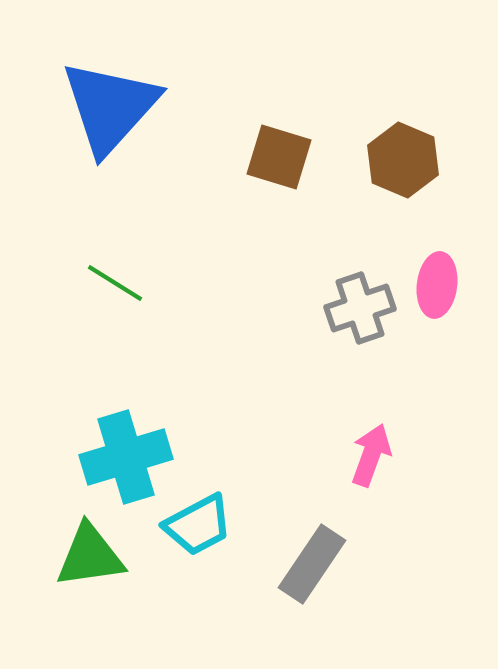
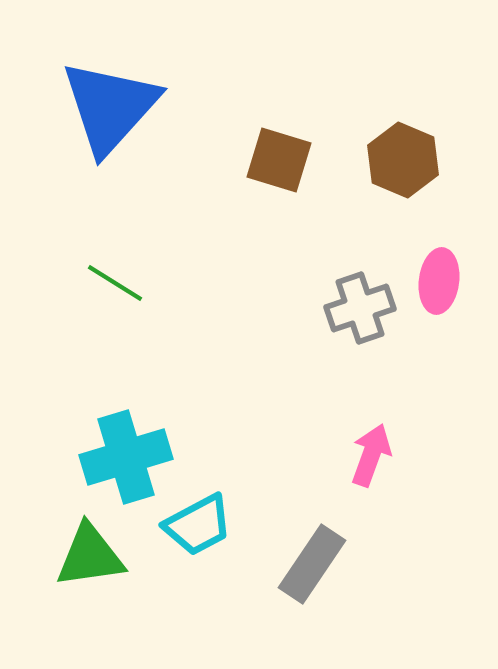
brown square: moved 3 px down
pink ellipse: moved 2 px right, 4 px up
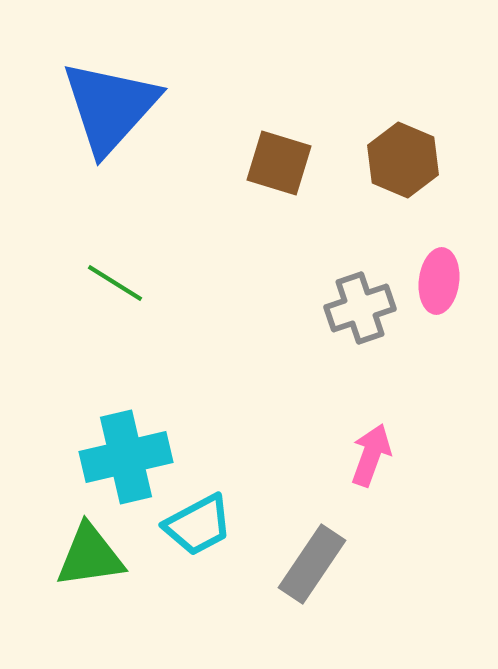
brown square: moved 3 px down
cyan cross: rotated 4 degrees clockwise
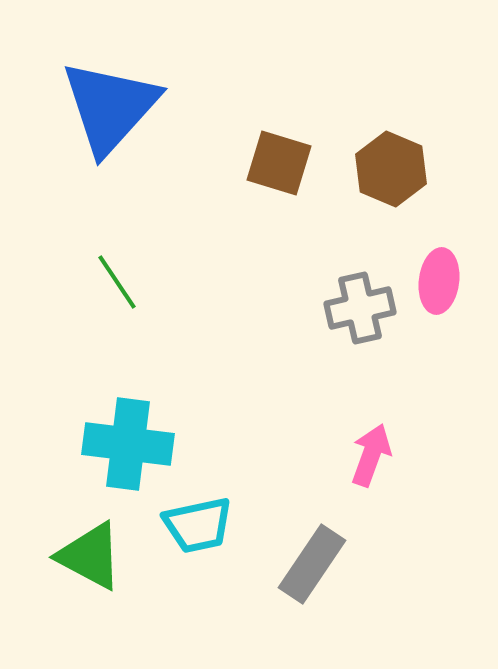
brown hexagon: moved 12 px left, 9 px down
green line: moved 2 px right, 1 px up; rotated 24 degrees clockwise
gray cross: rotated 6 degrees clockwise
cyan cross: moved 2 px right, 13 px up; rotated 20 degrees clockwise
cyan trapezoid: rotated 16 degrees clockwise
green triangle: rotated 36 degrees clockwise
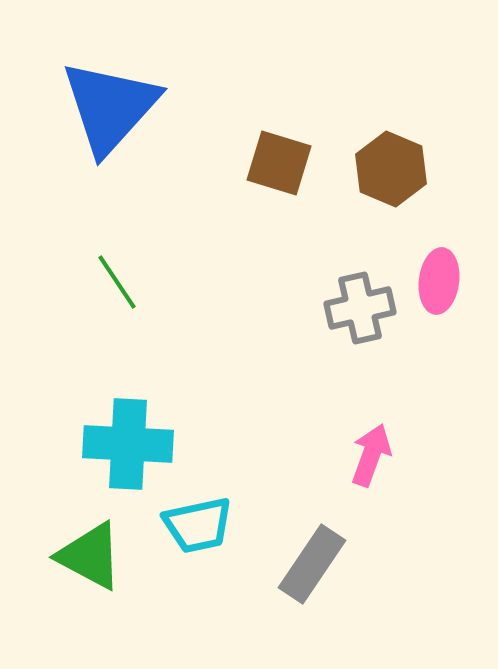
cyan cross: rotated 4 degrees counterclockwise
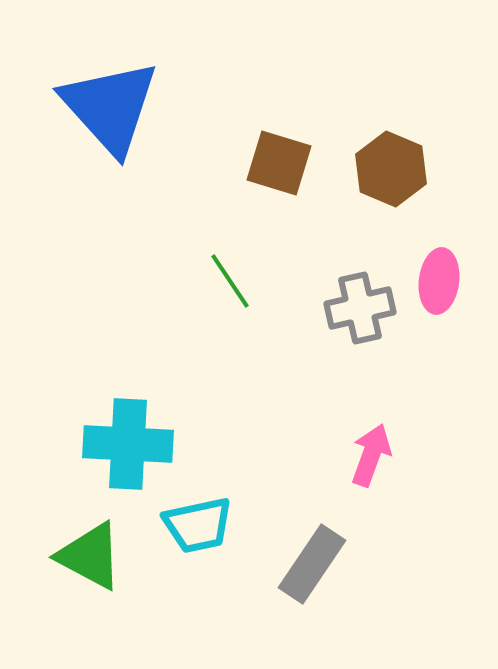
blue triangle: rotated 24 degrees counterclockwise
green line: moved 113 px right, 1 px up
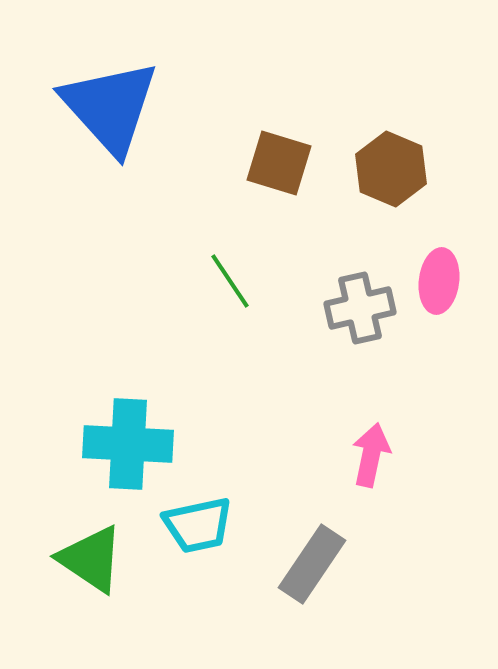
pink arrow: rotated 8 degrees counterclockwise
green triangle: moved 1 px right, 3 px down; rotated 6 degrees clockwise
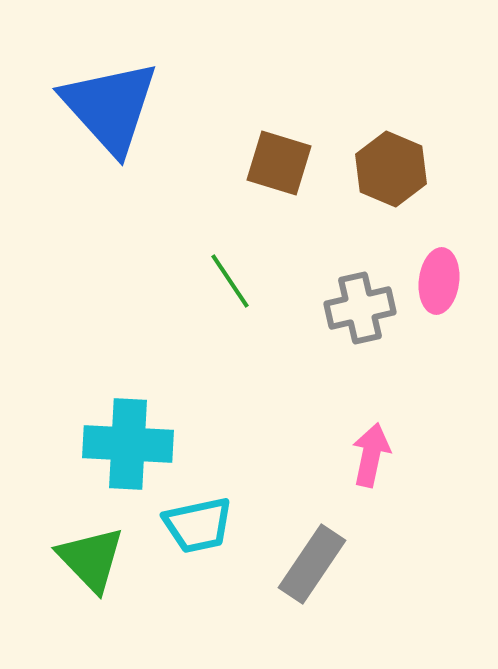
green triangle: rotated 12 degrees clockwise
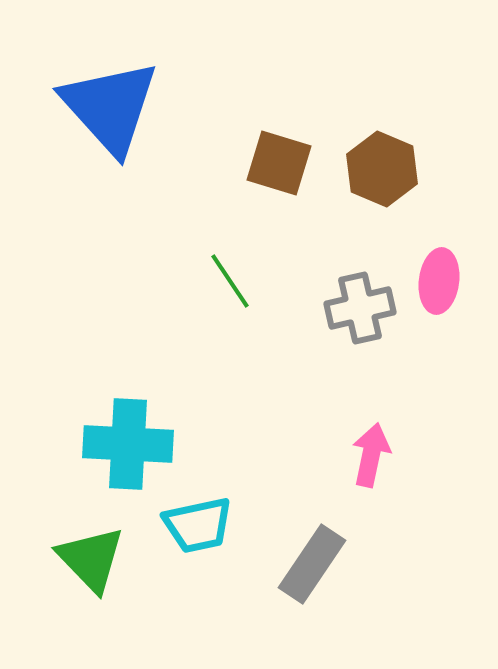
brown hexagon: moved 9 px left
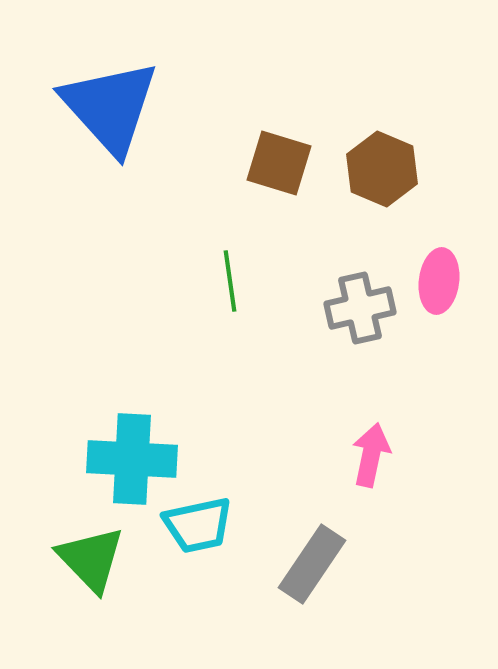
green line: rotated 26 degrees clockwise
cyan cross: moved 4 px right, 15 px down
